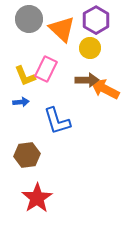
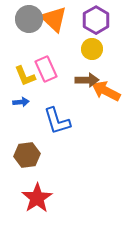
orange triangle: moved 8 px left, 10 px up
yellow circle: moved 2 px right, 1 px down
pink rectangle: rotated 50 degrees counterclockwise
orange arrow: moved 1 px right, 2 px down
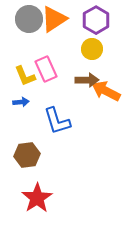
orange triangle: rotated 44 degrees clockwise
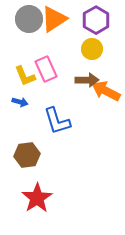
blue arrow: moved 1 px left; rotated 21 degrees clockwise
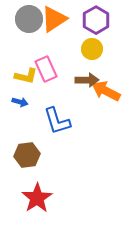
yellow L-shape: moved 1 px right; rotated 55 degrees counterclockwise
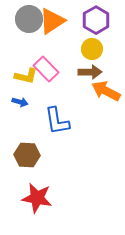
orange triangle: moved 2 px left, 2 px down
pink rectangle: rotated 20 degrees counterclockwise
brown arrow: moved 3 px right, 8 px up
blue L-shape: rotated 8 degrees clockwise
brown hexagon: rotated 10 degrees clockwise
red star: rotated 28 degrees counterclockwise
